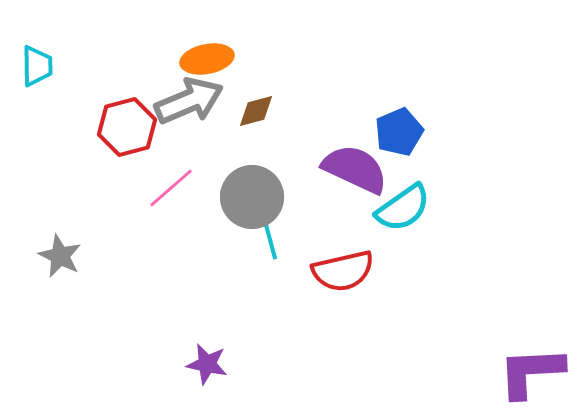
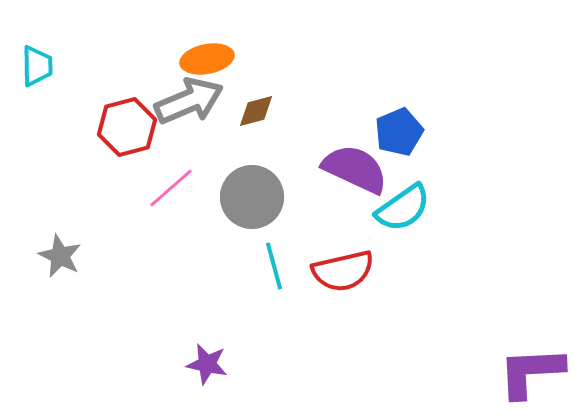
cyan line: moved 5 px right, 30 px down
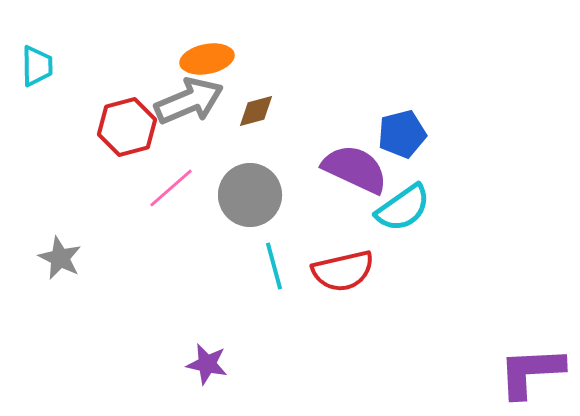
blue pentagon: moved 3 px right, 2 px down; rotated 9 degrees clockwise
gray circle: moved 2 px left, 2 px up
gray star: moved 2 px down
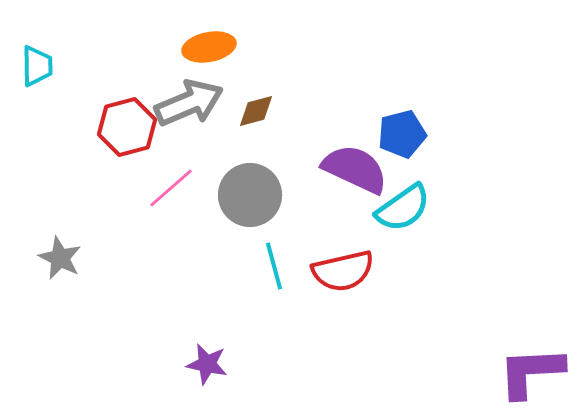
orange ellipse: moved 2 px right, 12 px up
gray arrow: moved 2 px down
